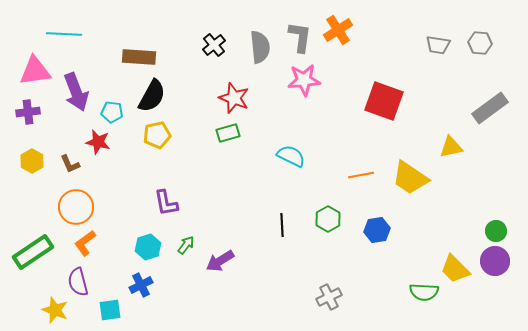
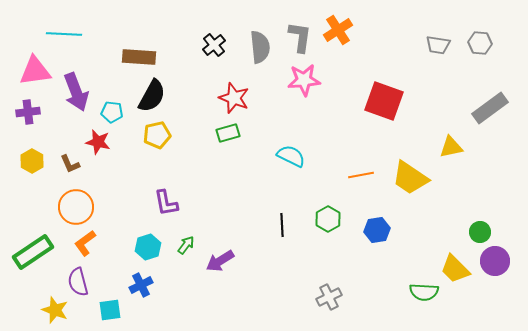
green circle at (496, 231): moved 16 px left, 1 px down
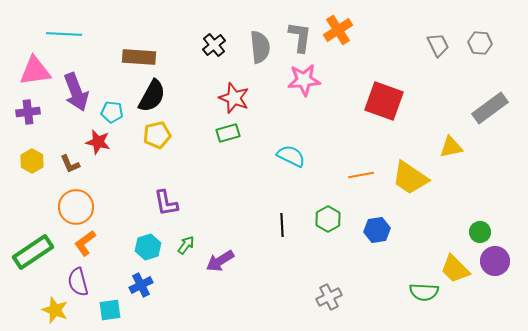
gray trapezoid at (438, 45): rotated 125 degrees counterclockwise
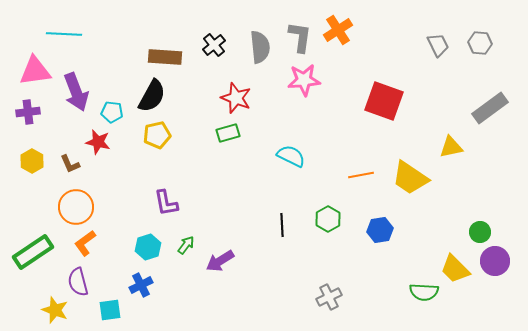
brown rectangle at (139, 57): moved 26 px right
red star at (234, 98): moved 2 px right
blue hexagon at (377, 230): moved 3 px right
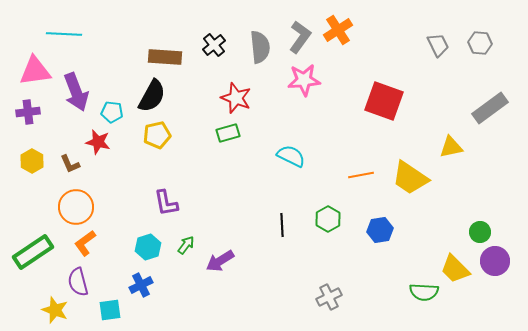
gray L-shape at (300, 37): rotated 28 degrees clockwise
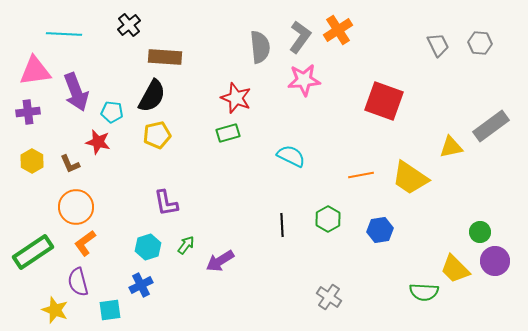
black cross at (214, 45): moved 85 px left, 20 px up
gray rectangle at (490, 108): moved 1 px right, 18 px down
gray cross at (329, 297): rotated 30 degrees counterclockwise
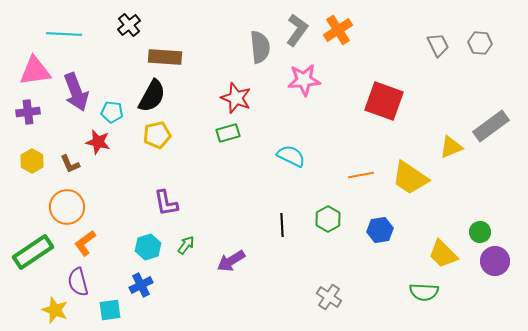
gray L-shape at (300, 37): moved 3 px left, 7 px up
yellow triangle at (451, 147): rotated 10 degrees counterclockwise
orange circle at (76, 207): moved 9 px left
purple arrow at (220, 261): moved 11 px right
yellow trapezoid at (455, 269): moved 12 px left, 15 px up
